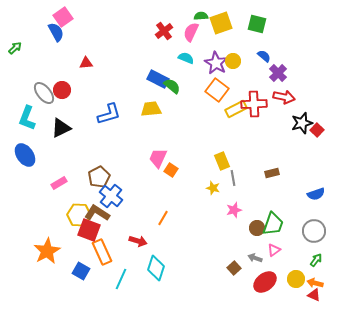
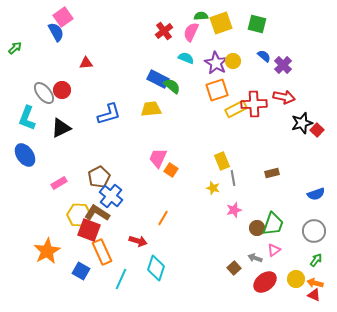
purple cross at (278, 73): moved 5 px right, 8 px up
orange square at (217, 90): rotated 35 degrees clockwise
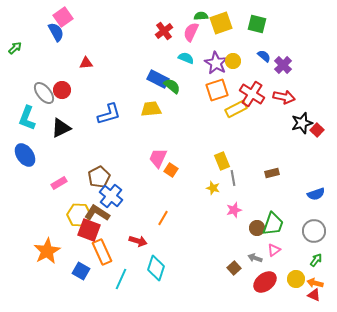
red cross at (254, 104): moved 2 px left, 10 px up; rotated 35 degrees clockwise
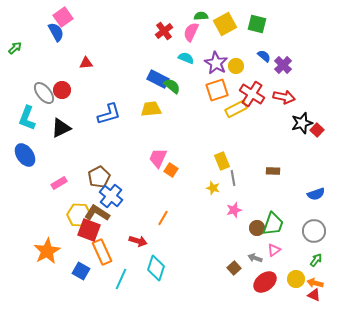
yellow square at (221, 23): moved 4 px right, 1 px down; rotated 10 degrees counterclockwise
yellow circle at (233, 61): moved 3 px right, 5 px down
brown rectangle at (272, 173): moved 1 px right, 2 px up; rotated 16 degrees clockwise
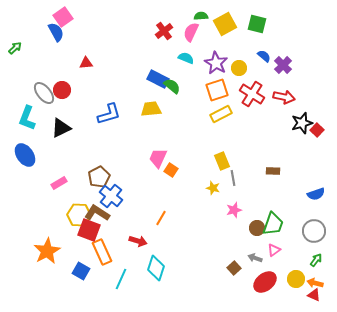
yellow circle at (236, 66): moved 3 px right, 2 px down
yellow rectangle at (236, 109): moved 15 px left, 5 px down
orange line at (163, 218): moved 2 px left
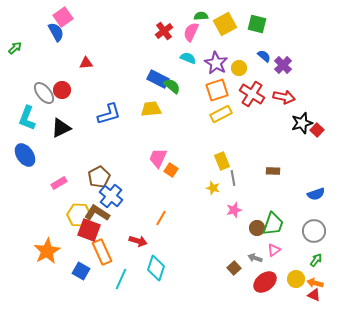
cyan semicircle at (186, 58): moved 2 px right
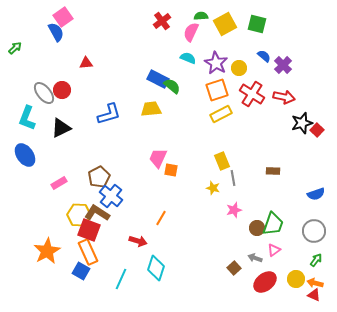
red cross at (164, 31): moved 2 px left, 10 px up
orange square at (171, 170): rotated 24 degrees counterclockwise
orange rectangle at (102, 252): moved 14 px left
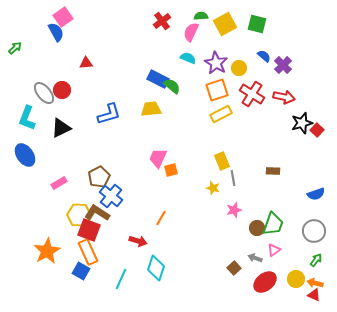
orange square at (171, 170): rotated 24 degrees counterclockwise
